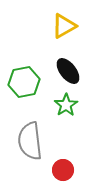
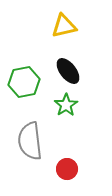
yellow triangle: rotated 16 degrees clockwise
red circle: moved 4 px right, 1 px up
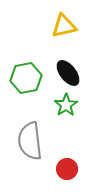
black ellipse: moved 2 px down
green hexagon: moved 2 px right, 4 px up
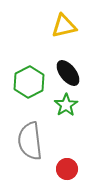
green hexagon: moved 3 px right, 4 px down; rotated 16 degrees counterclockwise
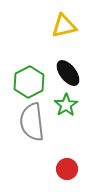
gray semicircle: moved 2 px right, 19 px up
